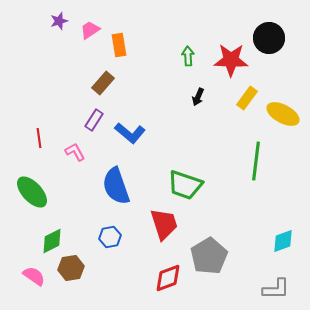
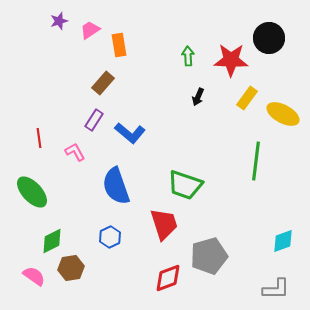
blue hexagon: rotated 15 degrees counterclockwise
gray pentagon: rotated 15 degrees clockwise
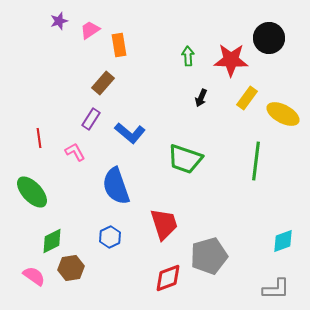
black arrow: moved 3 px right, 1 px down
purple rectangle: moved 3 px left, 1 px up
green trapezoid: moved 26 px up
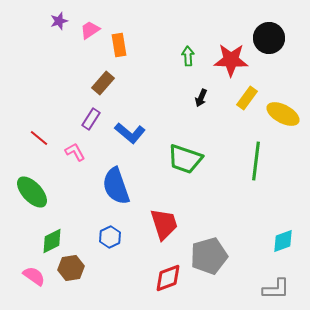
red line: rotated 42 degrees counterclockwise
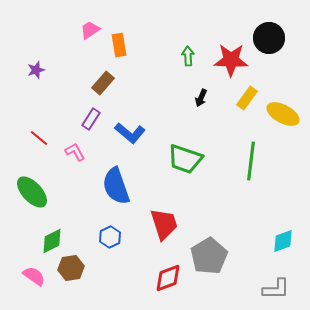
purple star: moved 23 px left, 49 px down
green line: moved 5 px left
gray pentagon: rotated 15 degrees counterclockwise
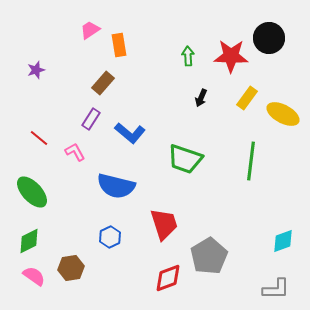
red star: moved 4 px up
blue semicircle: rotated 57 degrees counterclockwise
green diamond: moved 23 px left
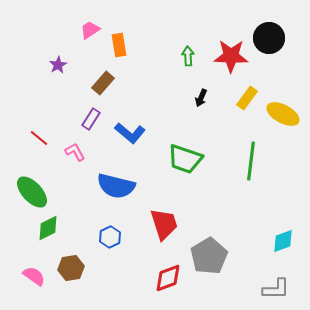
purple star: moved 22 px right, 5 px up; rotated 12 degrees counterclockwise
green diamond: moved 19 px right, 13 px up
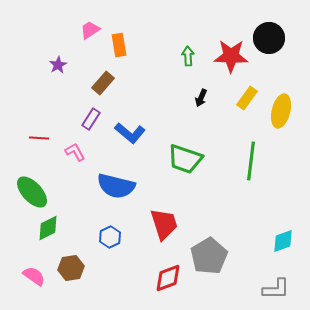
yellow ellipse: moved 2 px left, 3 px up; rotated 76 degrees clockwise
red line: rotated 36 degrees counterclockwise
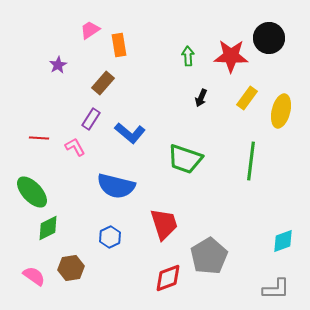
pink L-shape: moved 5 px up
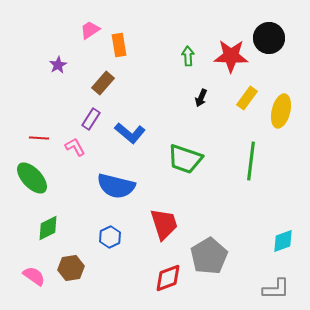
green ellipse: moved 14 px up
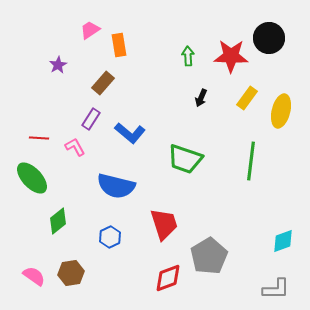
green diamond: moved 10 px right, 7 px up; rotated 12 degrees counterclockwise
brown hexagon: moved 5 px down
